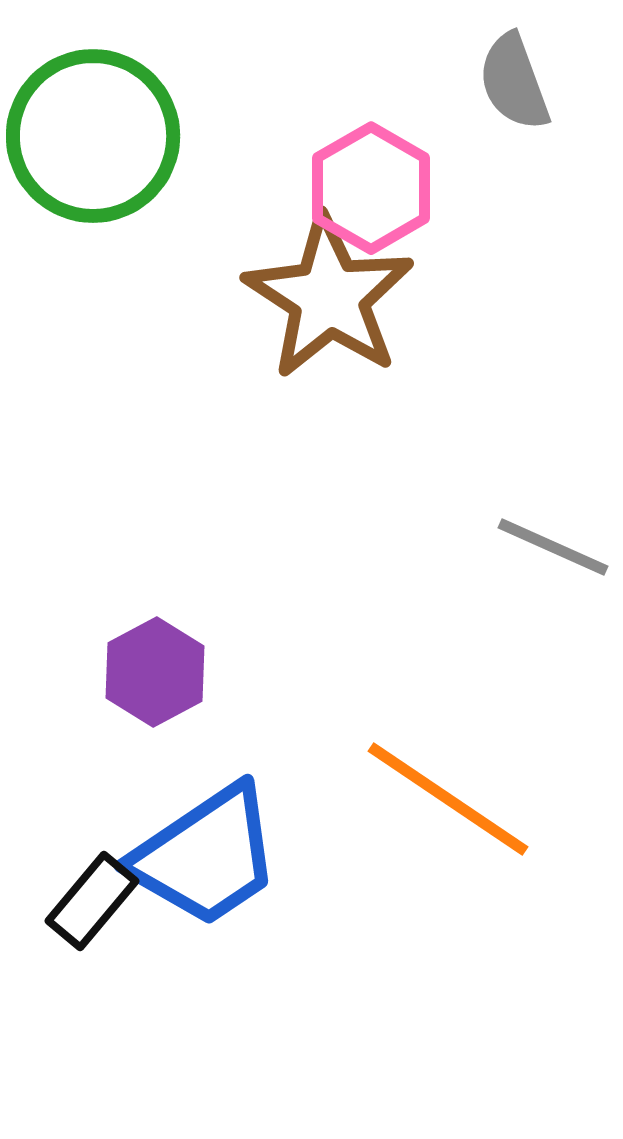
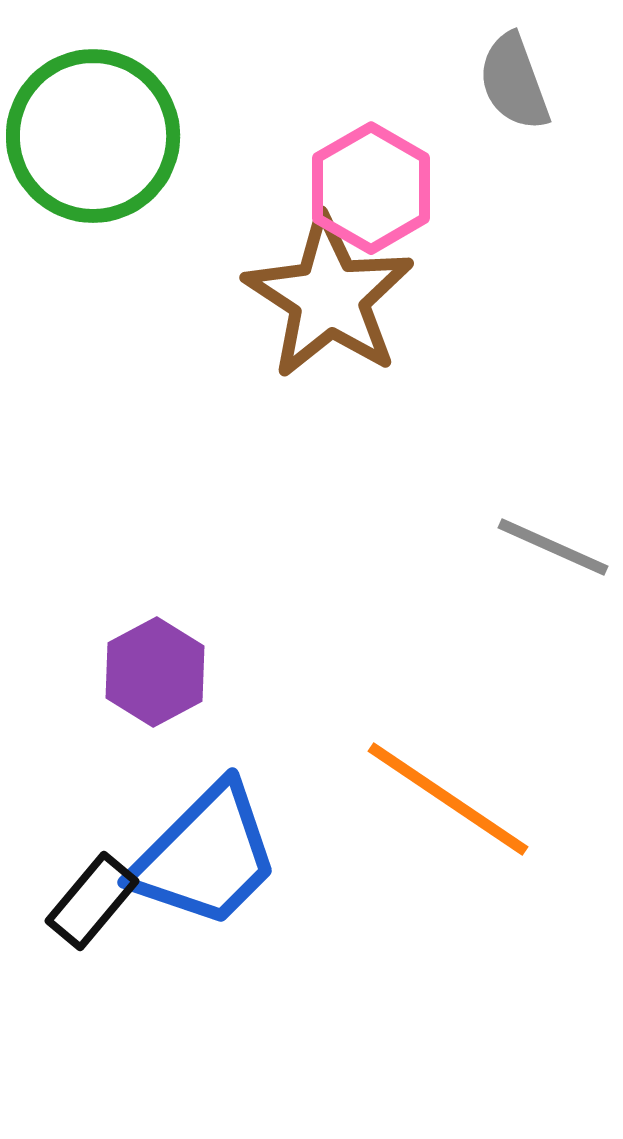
blue trapezoid: rotated 11 degrees counterclockwise
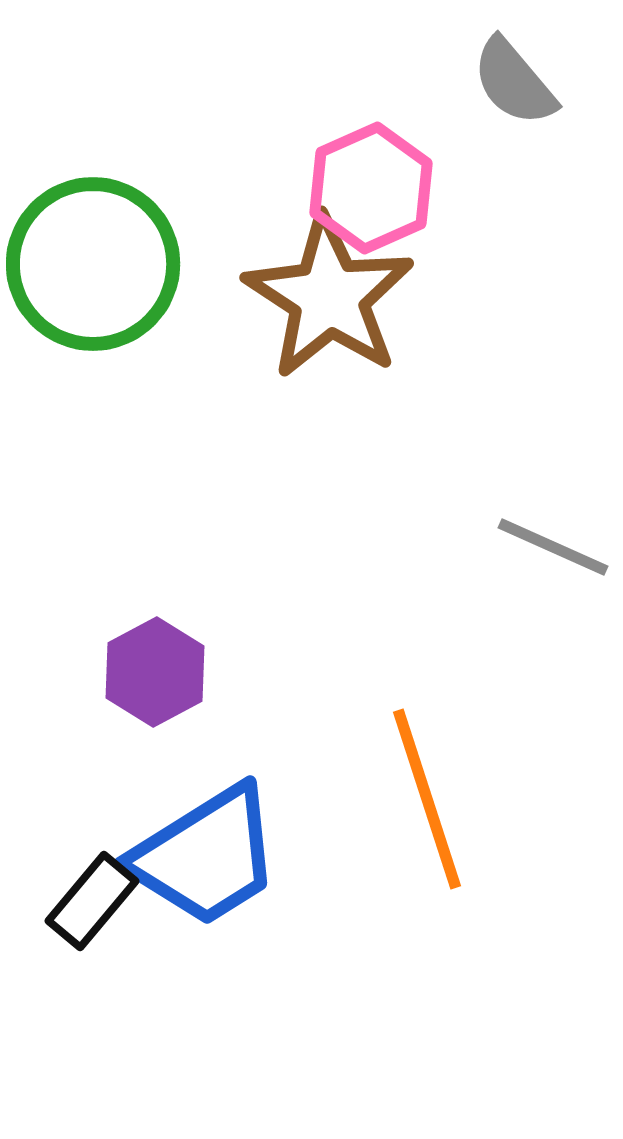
gray semicircle: rotated 20 degrees counterclockwise
green circle: moved 128 px down
pink hexagon: rotated 6 degrees clockwise
orange line: moved 21 px left; rotated 38 degrees clockwise
blue trapezoid: rotated 13 degrees clockwise
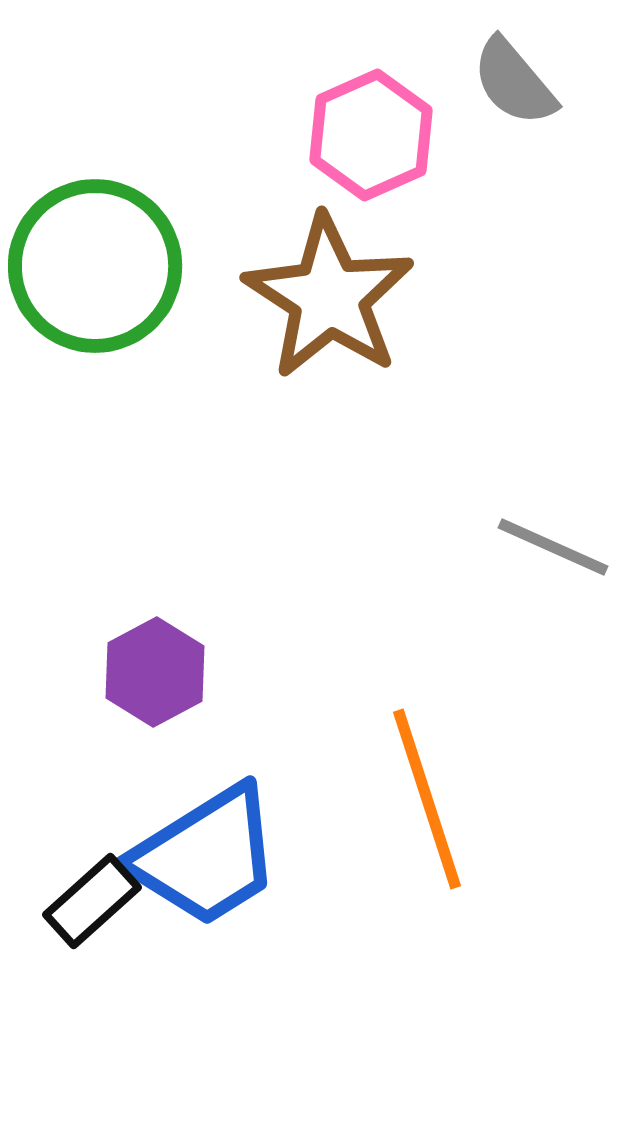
pink hexagon: moved 53 px up
green circle: moved 2 px right, 2 px down
black rectangle: rotated 8 degrees clockwise
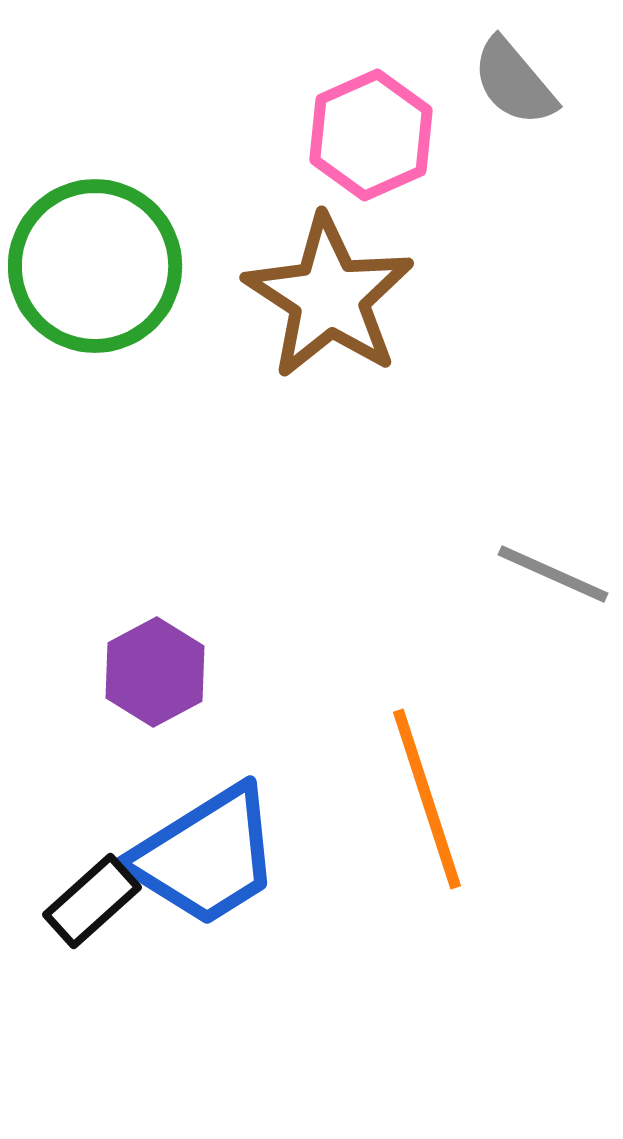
gray line: moved 27 px down
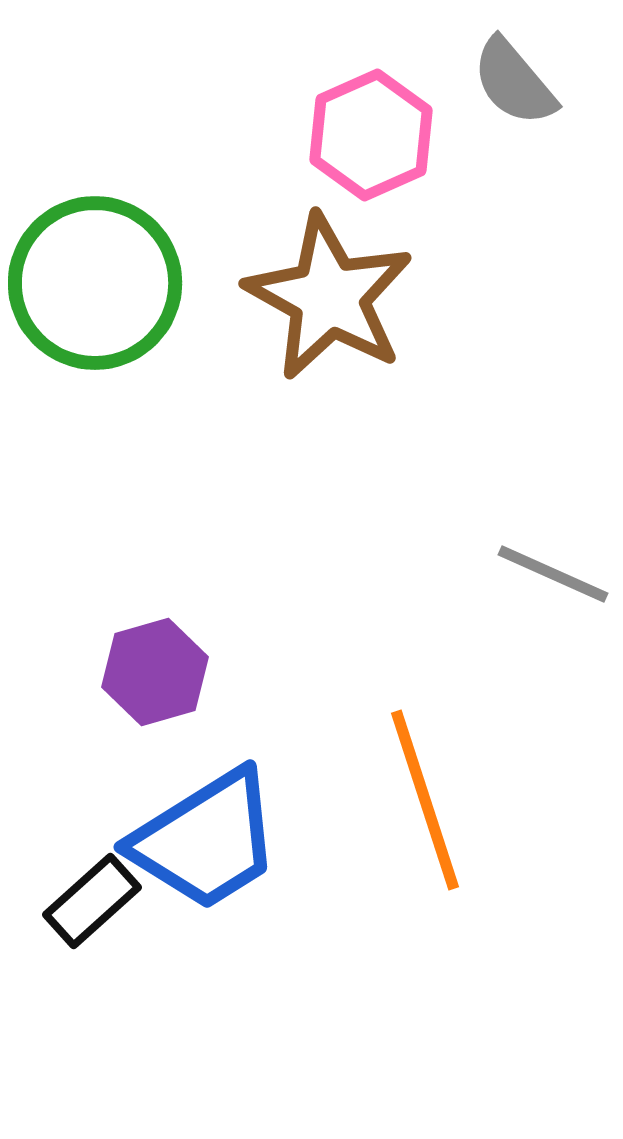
green circle: moved 17 px down
brown star: rotated 4 degrees counterclockwise
purple hexagon: rotated 12 degrees clockwise
orange line: moved 2 px left, 1 px down
blue trapezoid: moved 16 px up
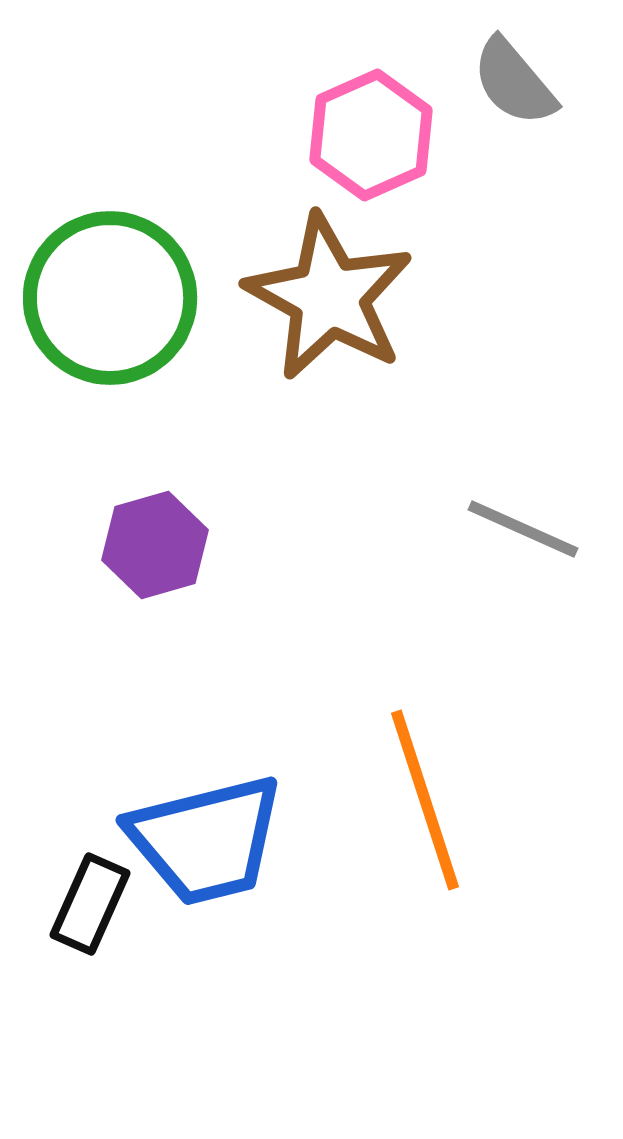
green circle: moved 15 px right, 15 px down
gray line: moved 30 px left, 45 px up
purple hexagon: moved 127 px up
blue trapezoid: rotated 18 degrees clockwise
black rectangle: moved 2 px left, 3 px down; rotated 24 degrees counterclockwise
